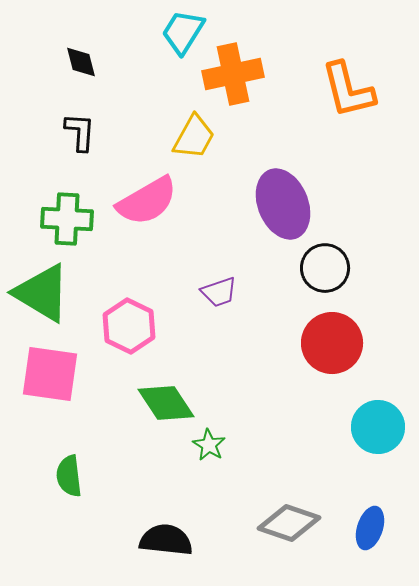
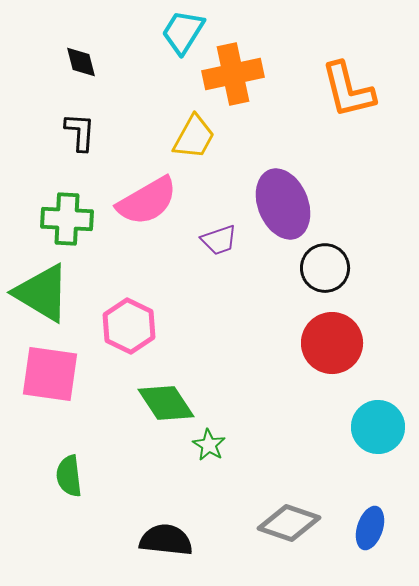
purple trapezoid: moved 52 px up
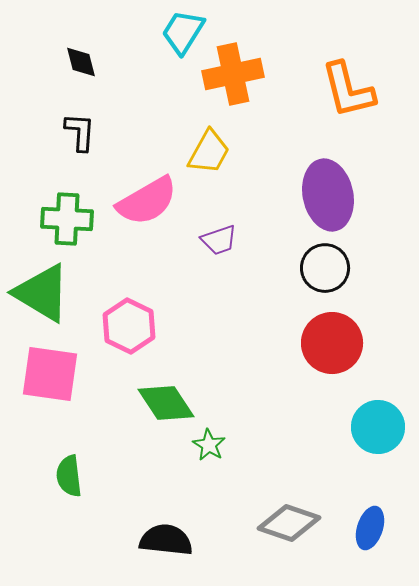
yellow trapezoid: moved 15 px right, 15 px down
purple ellipse: moved 45 px right, 9 px up; rotated 10 degrees clockwise
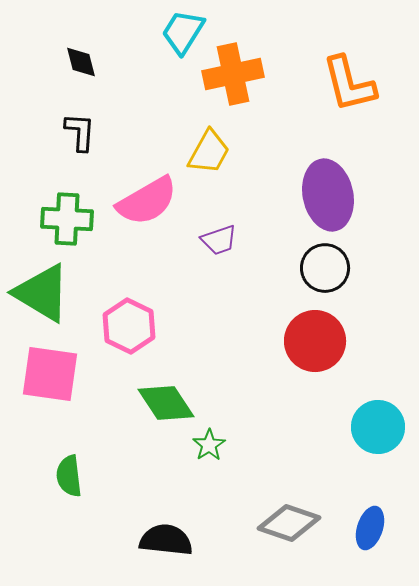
orange L-shape: moved 1 px right, 6 px up
red circle: moved 17 px left, 2 px up
green star: rotated 8 degrees clockwise
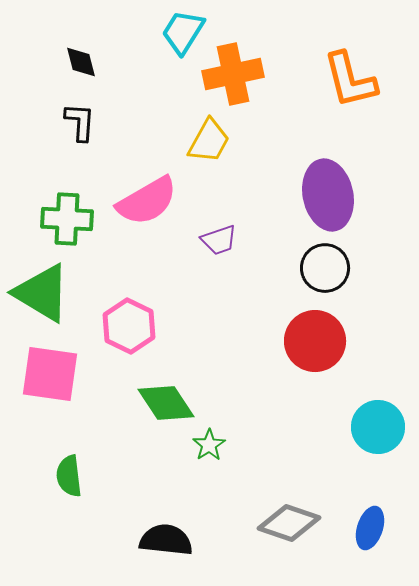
orange L-shape: moved 1 px right, 4 px up
black L-shape: moved 10 px up
yellow trapezoid: moved 11 px up
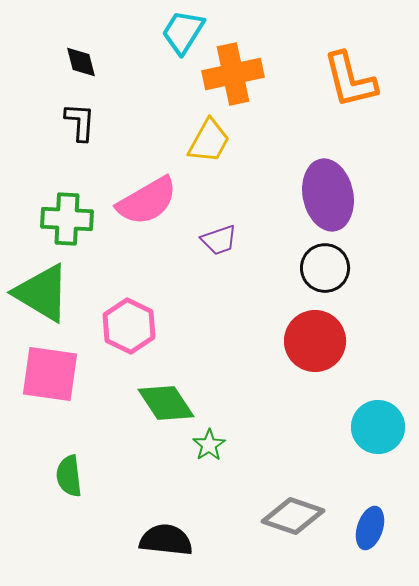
gray diamond: moved 4 px right, 7 px up
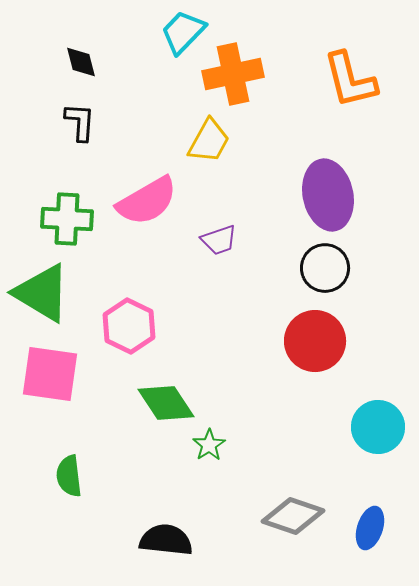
cyan trapezoid: rotated 12 degrees clockwise
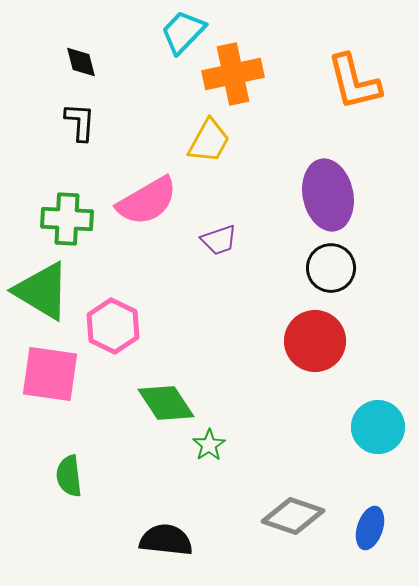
orange L-shape: moved 4 px right, 2 px down
black circle: moved 6 px right
green triangle: moved 2 px up
pink hexagon: moved 16 px left
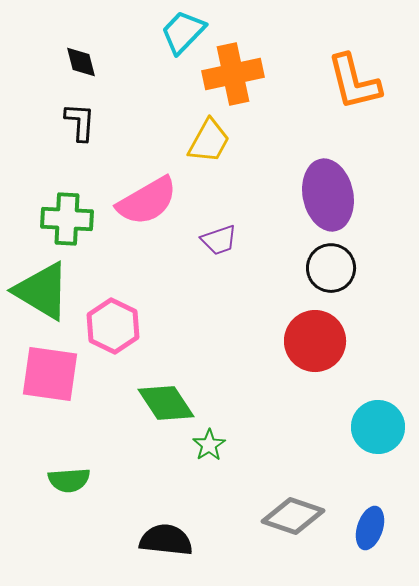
green semicircle: moved 4 px down; rotated 87 degrees counterclockwise
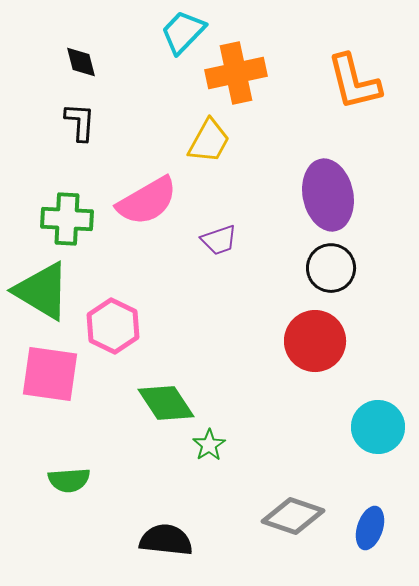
orange cross: moved 3 px right, 1 px up
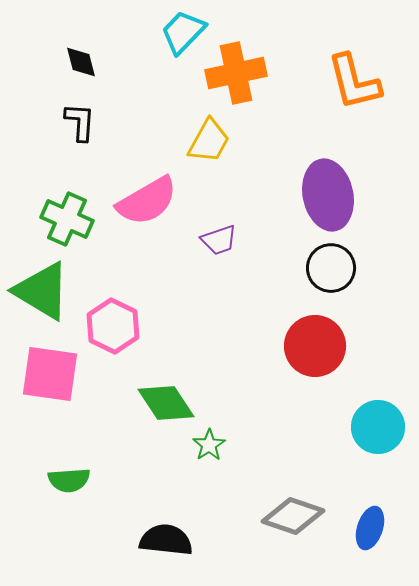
green cross: rotated 21 degrees clockwise
red circle: moved 5 px down
